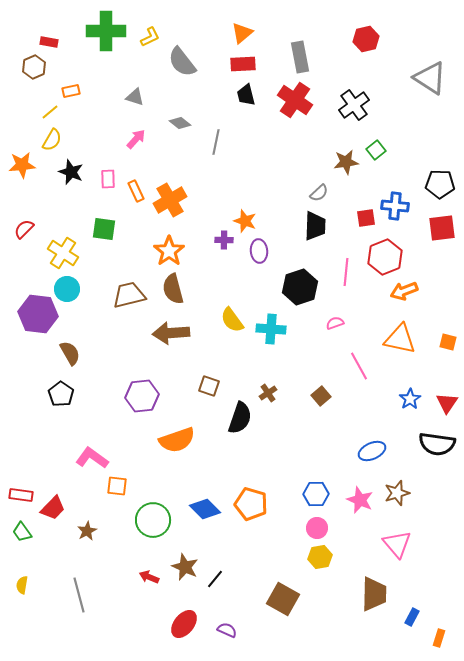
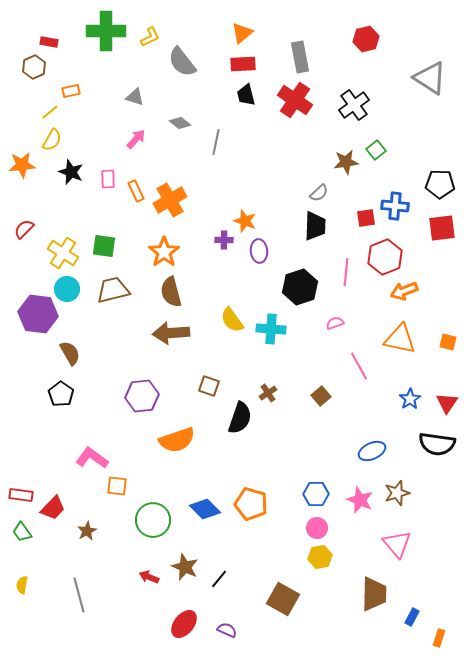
green square at (104, 229): moved 17 px down
orange star at (169, 251): moved 5 px left, 1 px down
brown semicircle at (173, 289): moved 2 px left, 3 px down
brown trapezoid at (129, 295): moved 16 px left, 5 px up
black line at (215, 579): moved 4 px right
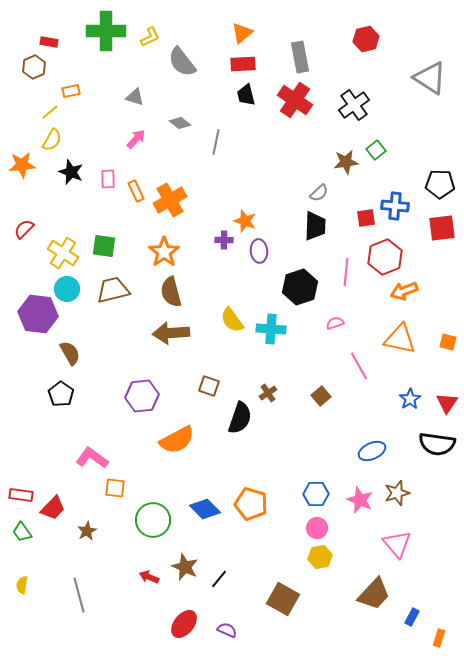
orange semicircle at (177, 440): rotated 9 degrees counterclockwise
orange square at (117, 486): moved 2 px left, 2 px down
brown trapezoid at (374, 594): rotated 42 degrees clockwise
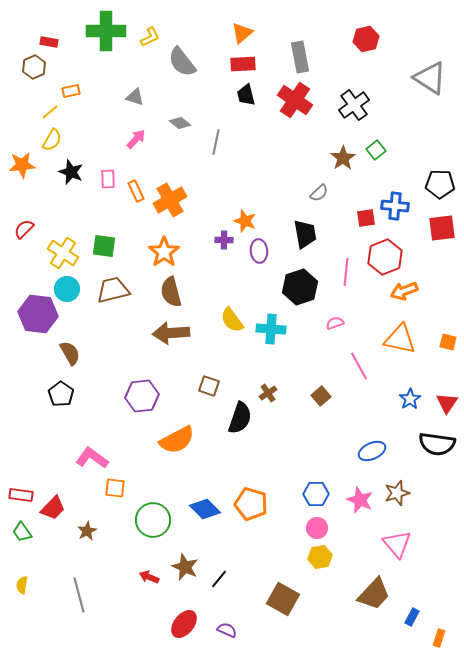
brown star at (346, 162): moved 3 px left, 4 px up; rotated 25 degrees counterclockwise
black trapezoid at (315, 226): moved 10 px left, 8 px down; rotated 12 degrees counterclockwise
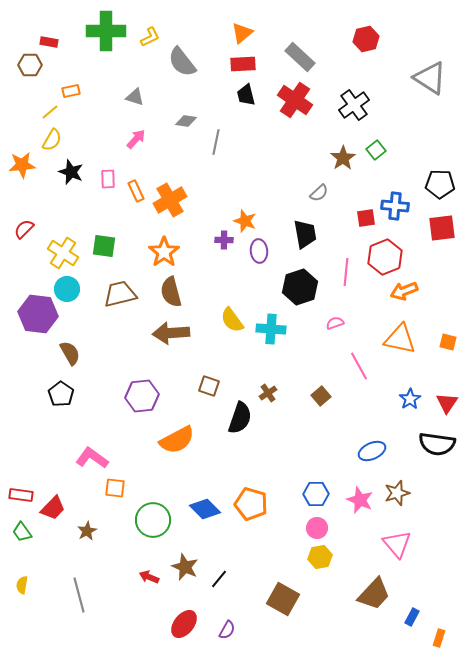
gray rectangle at (300, 57): rotated 36 degrees counterclockwise
brown hexagon at (34, 67): moved 4 px left, 2 px up; rotated 25 degrees clockwise
gray diamond at (180, 123): moved 6 px right, 2 px up; rotated 30 degrees counterclockwise
brown trapezoid at (113, 290): moved 7 px right, 4 px down
purple semicircle at (227, 630): rotated 96 degrees clockwise
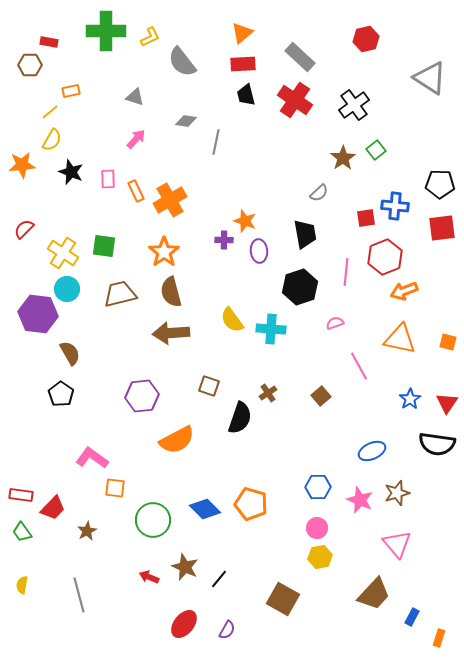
blue hexagon at (316, 494): moved 2 px right, 7 px up
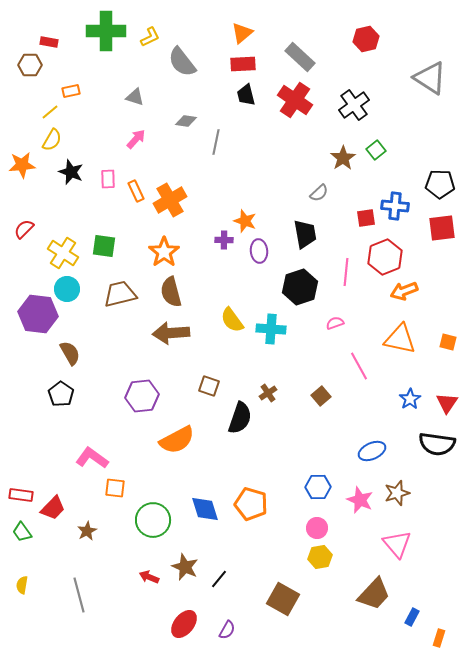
blue diamond at (205, 509): rotated 28 degrees clockwise
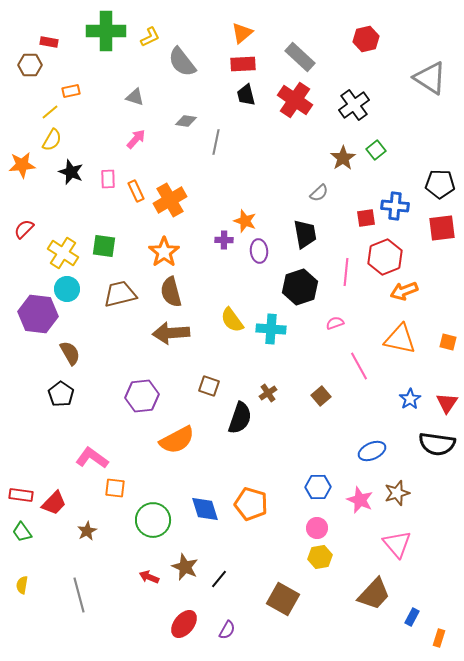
red trapezoid at (53, 508): moved 1 px right, 5 px up
